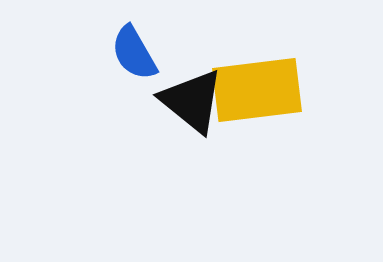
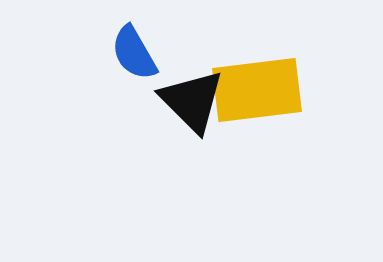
black triangle: rotated 6 degrees clockwise
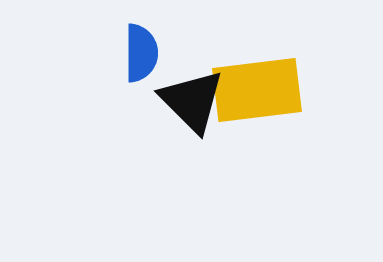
blue semicircle: moved 7 px right; rotated 150 degrees counterclockwise
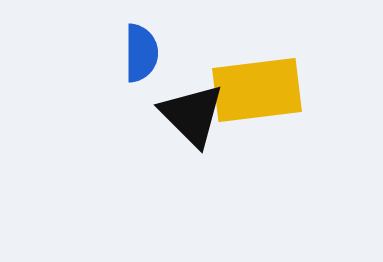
black triangle: moved 14 px down
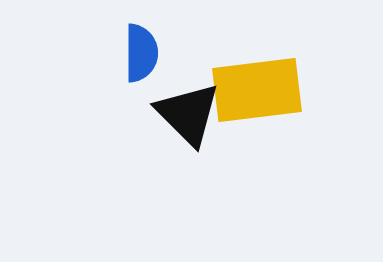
black triangle: moved 4 px left, 1 px up
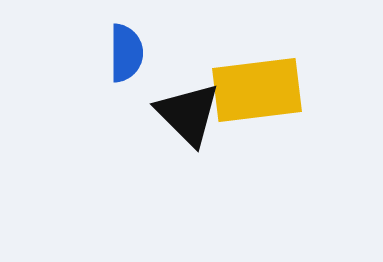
blue semicircle: moved 15 px left
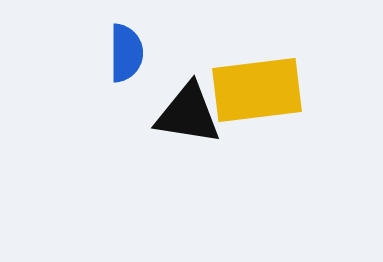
black triangle: rotated 36 degrees counterclockwise
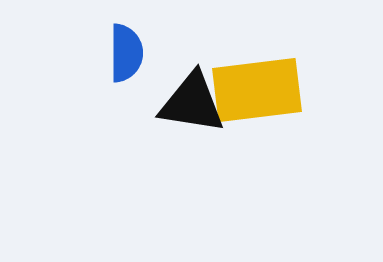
black triangle: moved 4 px right, 11 px up
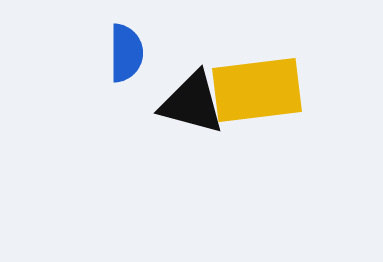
black triangle: rotated 6 degrees clockwise
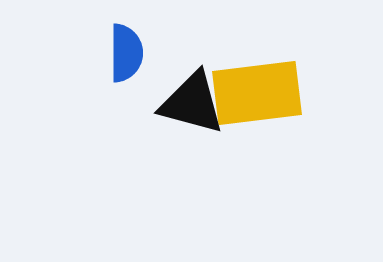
yellow rectangle: moved 3 px down
